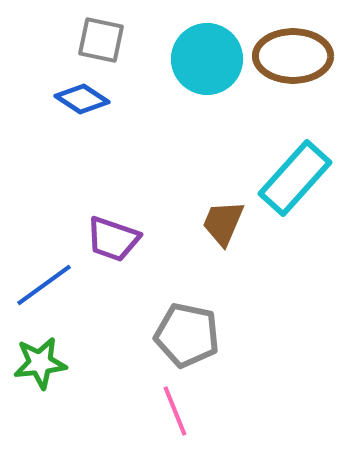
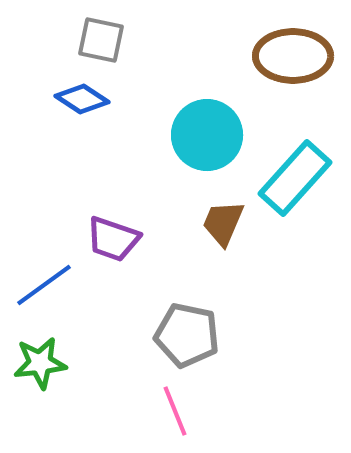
cyan circle: moved 76 px down
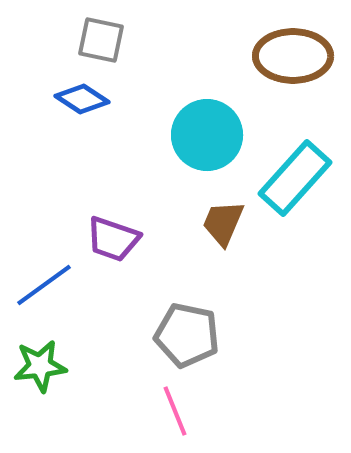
green star: moved 3 px down
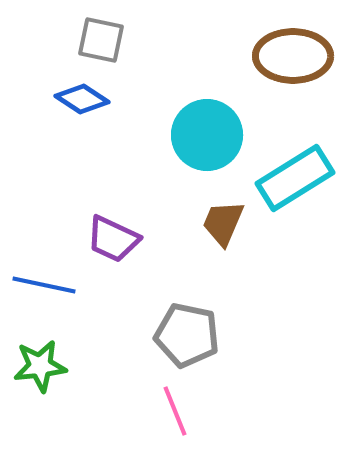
cyan rectangle: rotated 16 degrees clockwise
purple trapezoid: rotated 6 degrees clockwise
blue line: rotated 48 degrees clockwise
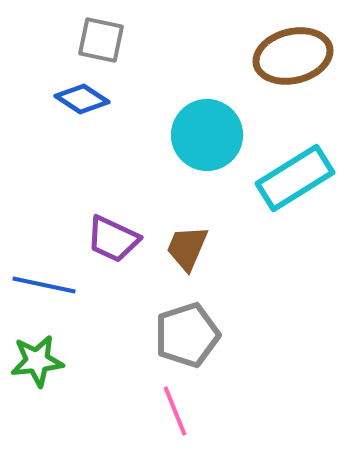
brown ellipse: rotated 14 degrees counterclockwise
brown trapezoid: moved 36 px left, 25 px down
gray pentagon: rotated 30 degrees counterclockwise
green star: moved 3 px left, 5 px up
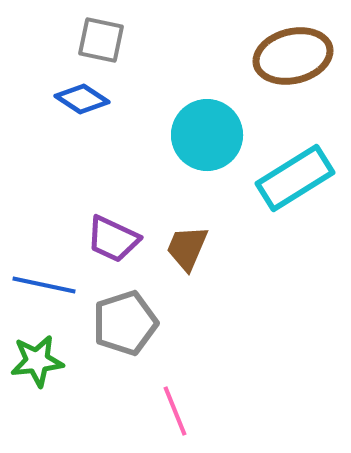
gray pentagon: moved 62 px left, 12 px up
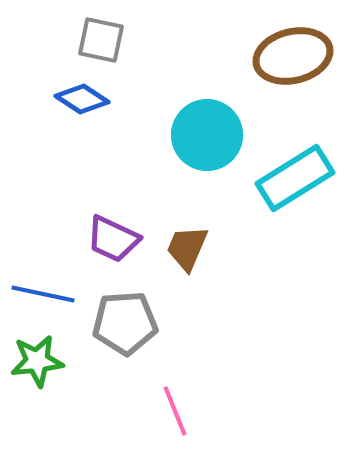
blue line: moved 1 px left, 9 px down
gray pentagon: rotated 14 degrees clockwise
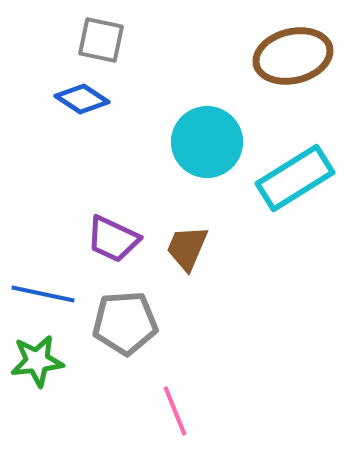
cyan circle: moved 7 px down
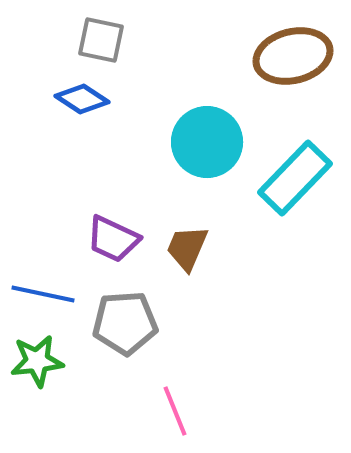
cyan rectangle: rotated 14 degrees counterclockwise
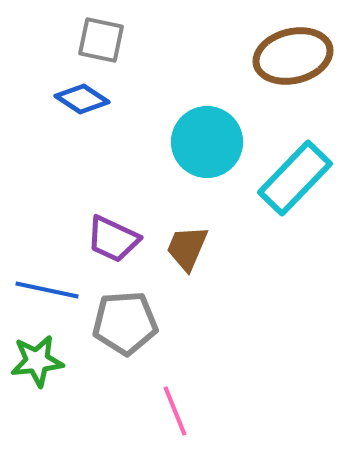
blue line: moved 4 px right, 4 px up
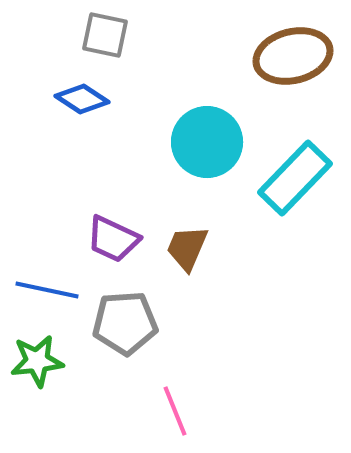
gray square: moved 4 px right, 5 px up
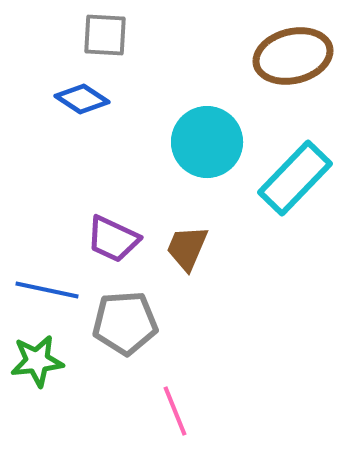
gray square: rotated 9 degrees counterclockwise
